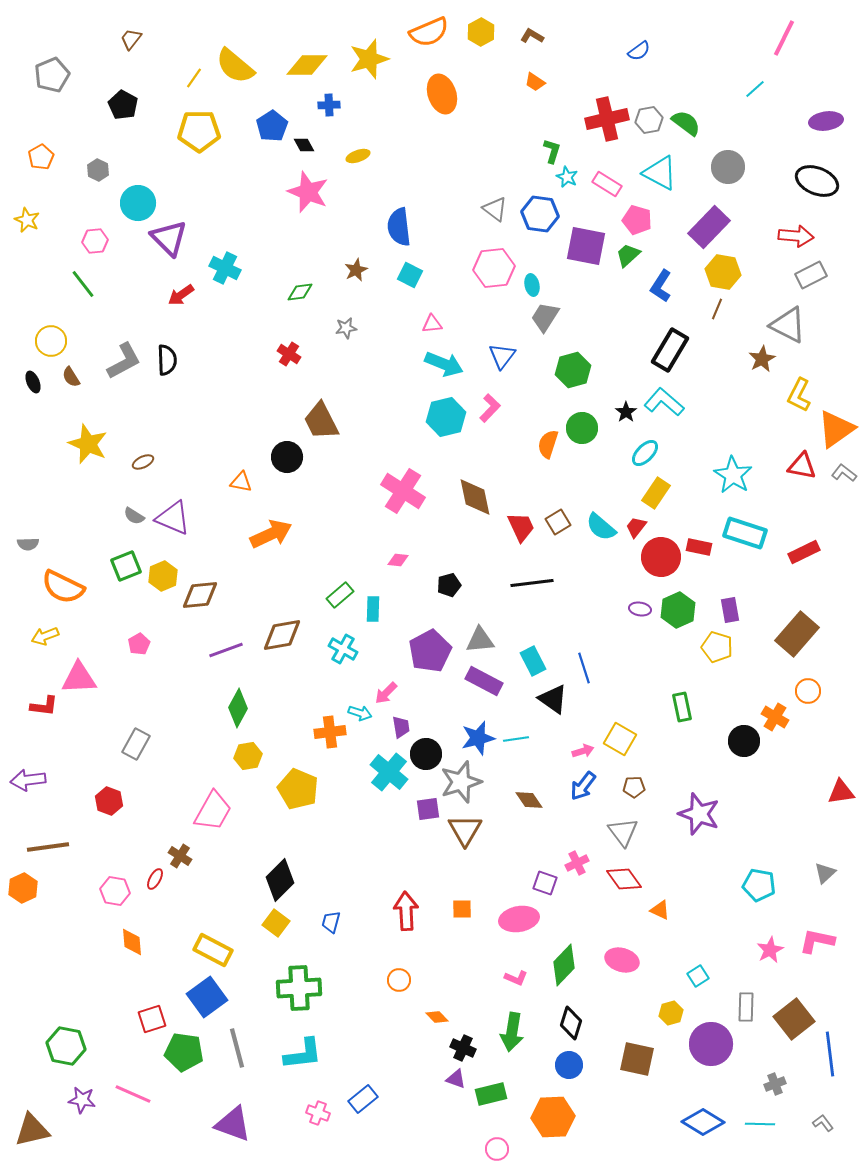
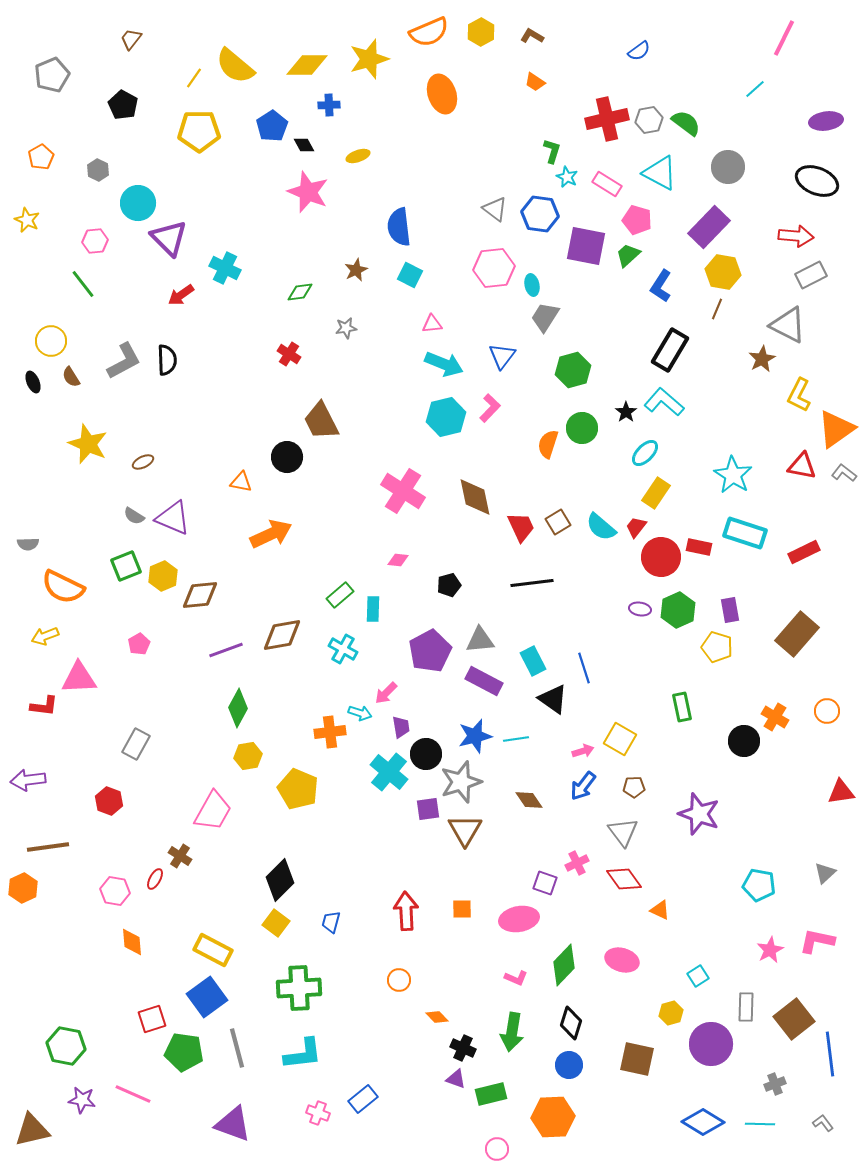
orange circle at (808, 691): moved 19 px right, 20 px down
blue star at (478, 738): moved 3 px left, 2 px up
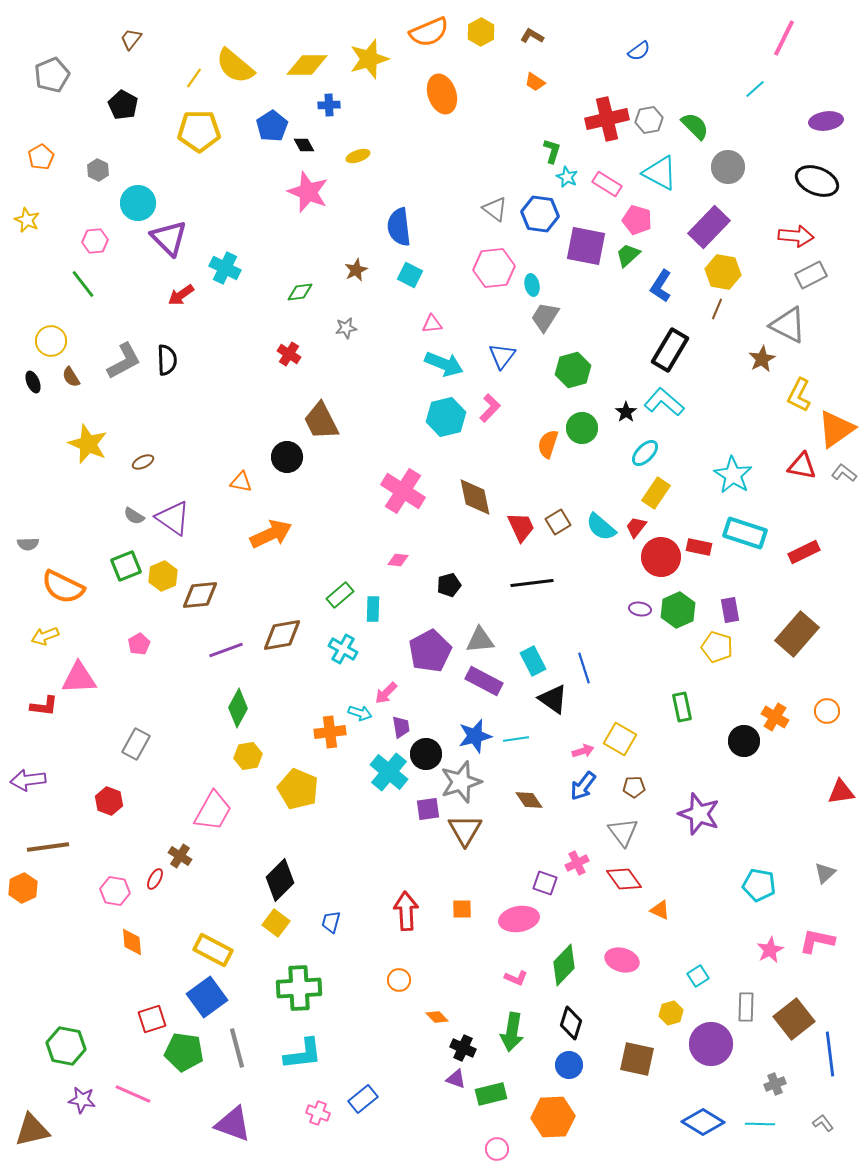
green semicircle at (686, 123): moved 9 px right, 3 px down; rotated 8 degrees clockwise
purple triangle at (173, 518): rotated 12 degrees clockwise
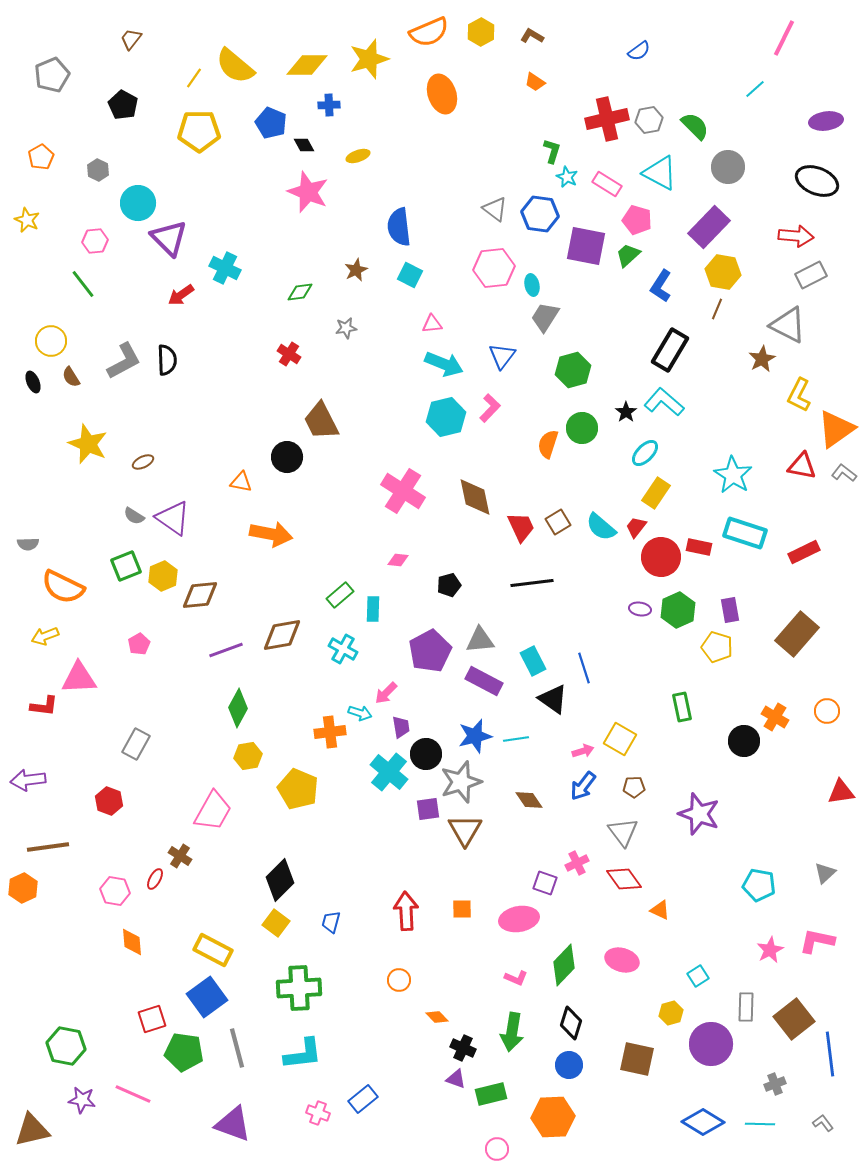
blue pentagon at (272, 126): moved 1 px left, 3 px up; rotated 16 degrees counterclockwise
orange arrow at (271, 534): rotated 36 degrees clockwise
